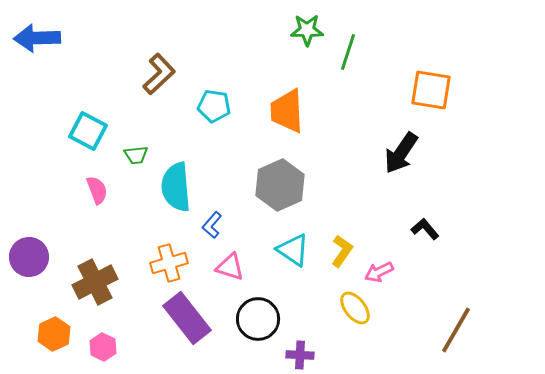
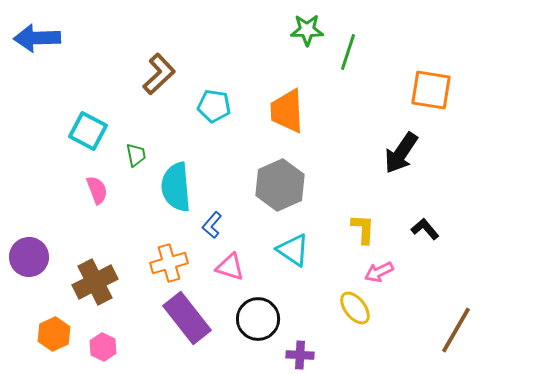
green trapezoid: rotated 95 degrees counterclockwise
yellow L-shape: moved 21 px right, 22 px up; rotated 32 degrees counterclockwise
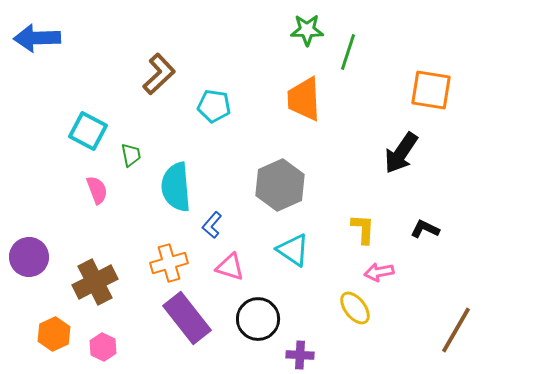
orange trapezoid: moved 17 px right, 12 px up
green trapezoid: moved 5 px left
black L-shape: rotated 24 degrees counterclockwise
pink arrow: rotated 16 degrees clockwise
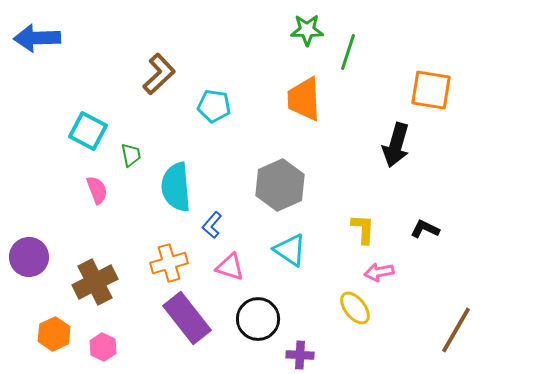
black arrow: moved 5 px left, 8 px up; rotated 18 degrees counterclockwise
cyan triangle: moved 3 px left
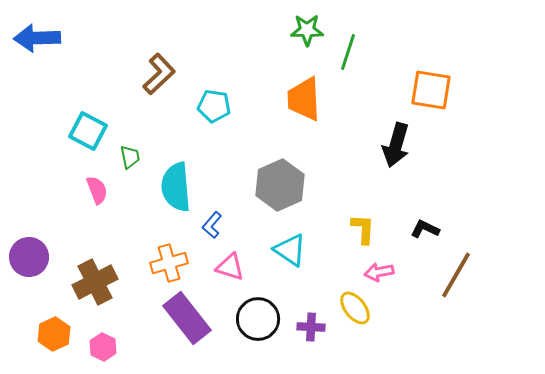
green trapezoid: moved 1 px left, 2 px down
brown line: moved 55 px up
purple cross: moved 11 px right, 28 px up
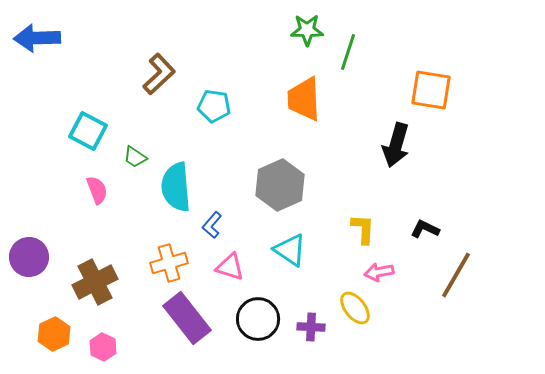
green trapezoid: moved 5 px right; rotated 135 degrees clockwise
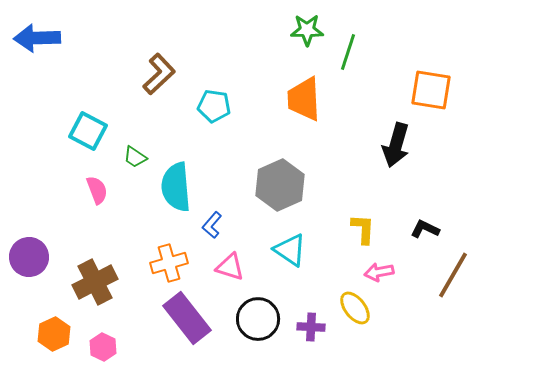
brown line: moved 3 px left
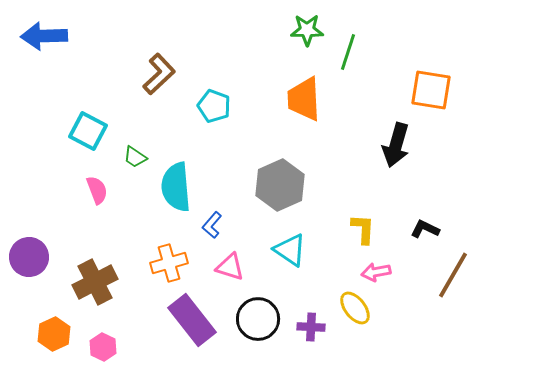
blue arrow: moved 7 px right, 2 px up
cyan pentagon: rotated 12 degrees clockwise
pink arrow: moved 3 px left
purple rectangle: moved 5 px right, 2 px down
